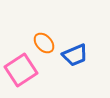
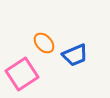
pink square: moved 1 px right, 4 px down
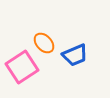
pink square: moved 7 px up
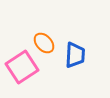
blue trapezoid: rotated 64 degrees counterclockwise
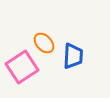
blue trapezoid: moved 2 px left, 1 px down
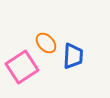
orange ellipse: moved 2 px right
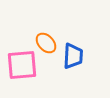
pink square: moved 2 px up; rotated 28 degrees clockwise
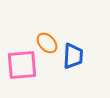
orange ellipse: moved 1 px right
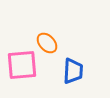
blue trapezoid: moved 15 px down
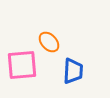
orange ellipse: moved 2 px right, 1 px up
